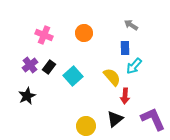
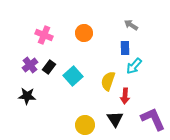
yellow semicircle: moved 4 px left, 4 px down; rotated 120 degrees counterclockwise
black star: rotated 30 degrees clockwise
black triangle: rotated 24 degrees counterclockwise
yellow circle: moved 1 px left, 1 px up
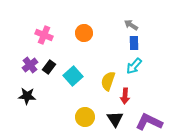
blue rectangle: moved 9 px right, 5 px up
purple L-shape: moved 4 px left, 3 px down; rotated 40 degrees counterclockwise
yellow circle: moved 8 px up
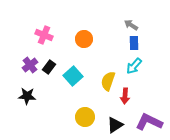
orange circle: moved 6 px down
black triangle: moved 6 px down; rotated 30 degrees clockwise
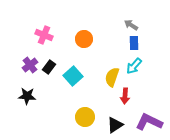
yellow semicircle: moved 4 px right, 4 px up
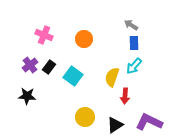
cyan square: rotated 12 degrees counterclockwise
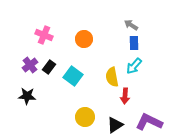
yellow semicircle: rotated 30 degrees counterclockwise
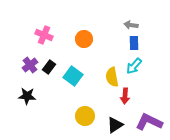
gray arrow: rotated 24 degrees counterclockwise
yellow circle: moved 1 px up
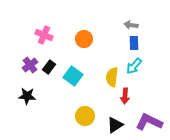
yellow semicircle: rotated 18 degrees clockwise
